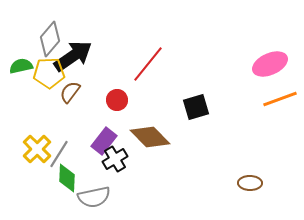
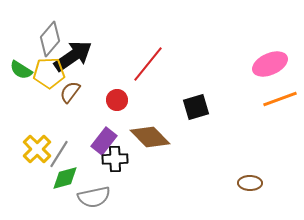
green semicircle: moved 4 px down; rotated 135 degrees counterclockwise
black cross: rotated 30 degrees clockwise
green diamond: moved 2 px left; rotated 72 degrees clockwise
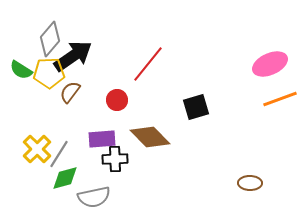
purple rectangle: moved 2 px left, 2 px up; rotated 48 degrees clockwise
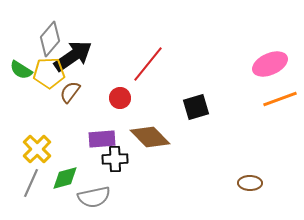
red circle: moved 3 px right, 2 px up
gray line: moved 28 px left, 29 px down; rotated 8 degrees counterclockwise
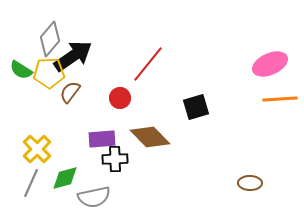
orange line: rotated 16 degrees clockwise
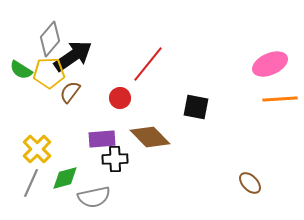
black square: rotated 28 degrees clockwise
brown ellipse: rotated 45 degrees clockwise
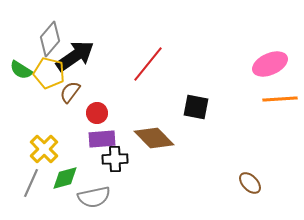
black arrow: moved 2 px right
yellow pentagon: rotated 16 degrees clockwise
red circle: moved 23 px left, 15 px down
brown diamond: moved 4 px right, 1 px down
yellow cross: moved 7 px right
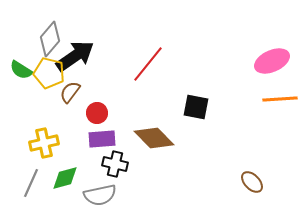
pink ellipse: moved 2 px right, 3 px up
yellow cross: moved 6 px up; rotated 32 degrees clockwise
black cross: moved 5 px down; rotated 15 degrees clockwise
brown ellipse: moved 2 px right, 1 px up
gray semicircle: moved 6 px right, 2 px up
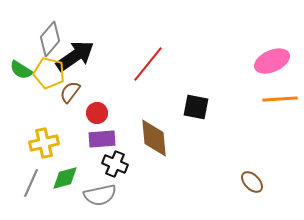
brown diamond: rotated 39 degrees clockwise
black cross: rotated 10 degrees clockwise
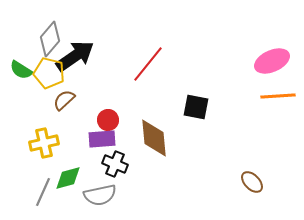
brown semicircle: moved 6 px left, 8 px down; rotated 10 degrees clockwise
orange line: moved 2 px left, 3 px up
red circle: moved 11 px right, 7 px down
green diamond: moved 3 px right
gray line: moved 12 px right, 9 px down
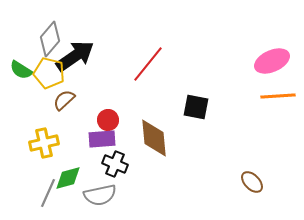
gray line: moved 5 px right, 1 px down
